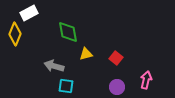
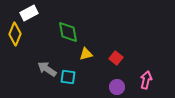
gray arrow: moved 7 px left, 3 px down; rotated 18 degrees clockwise
cyan square: moved 2 px right, 9 px up
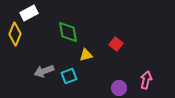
yellow triangle: moved 1 px down
red square: moved 14 px up
gray arrow: moved 3 px left, 2 px down; rotated 54 degrees counterclockwise
cyan square: moved 1 px right, 1 px up; rotated 28 degrees counterclockwise
purple circle: moved 2 px right, 1 px down
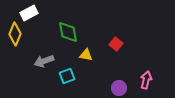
yellow triangle: rotated 24 degrees clockwise
gray arrow: moved 10 px up
cyan square: moved 2 px left
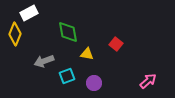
yellow triangle: moved 1 px right, 1 px up
pink arrow: moved 2 px right, 1 px down; rotated 36 degrees clockwise
purple circle: moved 25 px left, 5 px up
